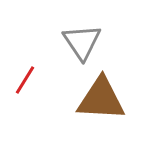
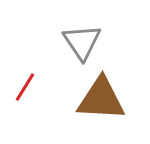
red line: moved 7 px down
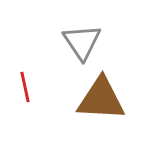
red line: rotated 44 degrees counterclockwise
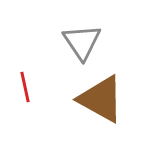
brown triangle: rotated 26 degrees clockwise
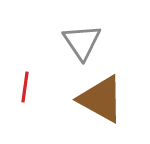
red line: rotated 20 degrees clockwise
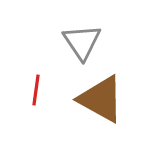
red line: moved 11 px right, 3 px down
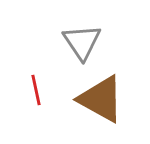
red line: rotated 20 degrees counterclockwise
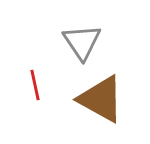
red line: moved 1 px left, 5 px up
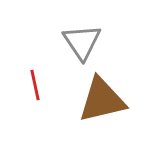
brown triangle: moved 1 px right, 1 px down; rotated 42 degrees counterclockwise
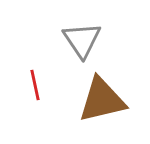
gray triangle: moved 2 px up
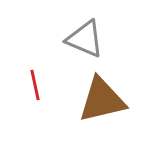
gray triangle: moved 3 px right, 1 px up; rotated 33 degrees counterclockwise
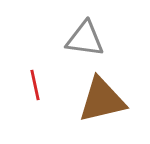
gray triangle: rotated 15 degrees counterclockwise
